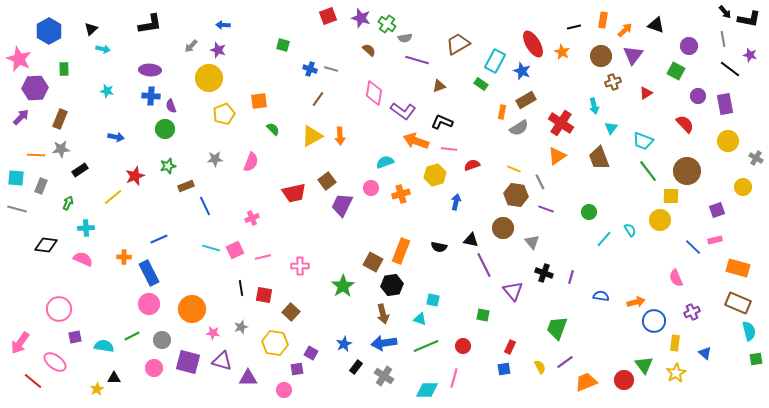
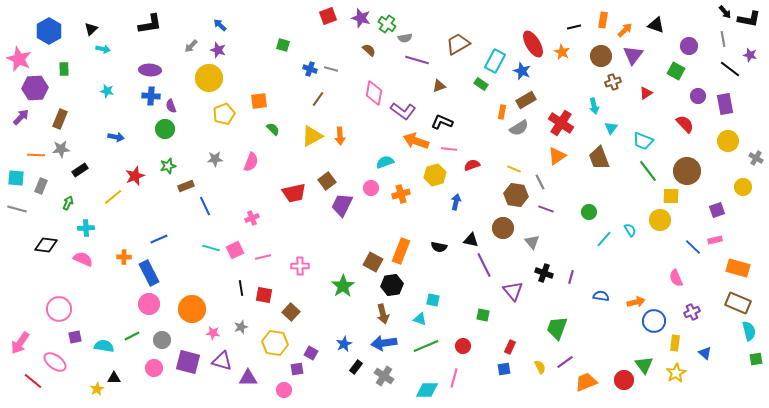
blue arrow at (223, 25): moved 3 px left; rotated 40 degrees clockwise
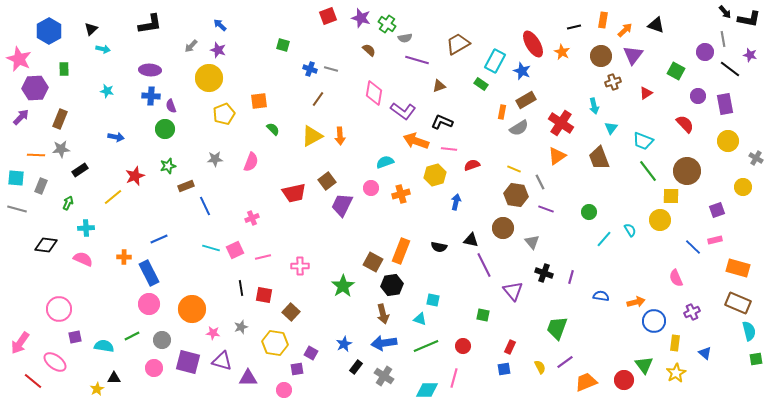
purple circle at (689, 46): moved 16 px right, 6 px down
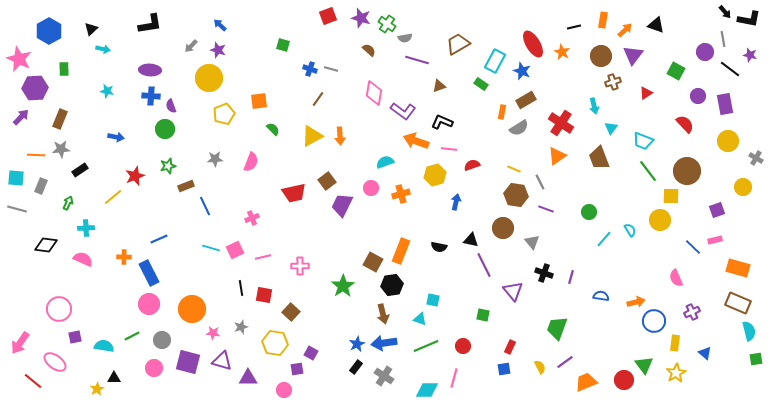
blue star at (344, 344): moved 13 px right
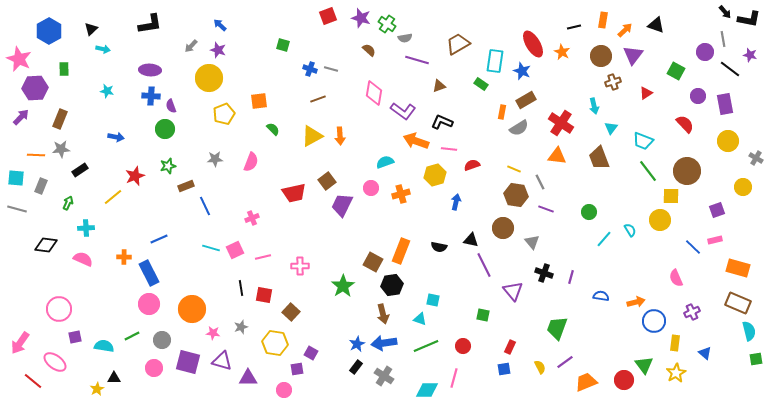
cyan rectangle at (495, 61): rotated 20 degrees counterclockwise
brown line at (318, 99): rotated 35 degrees clockwise
orange triangle at (557, 156): rotated 42 degrees clockwise
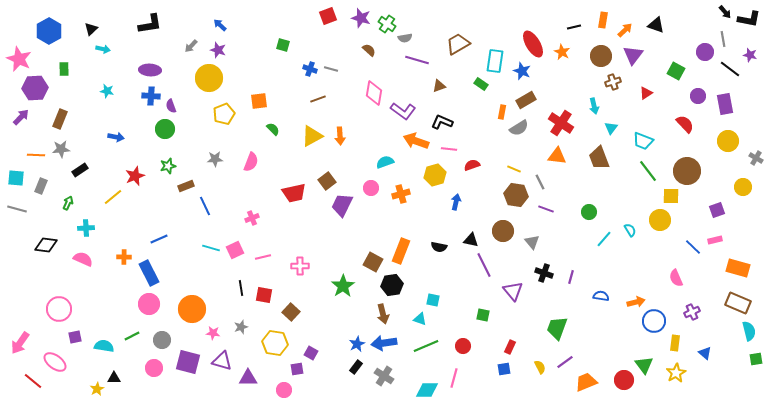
brown circle at (503, 228): moved 3 px down
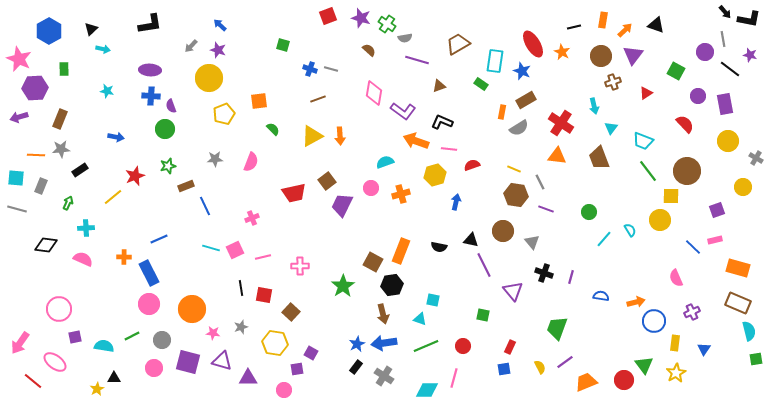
purple arrow at (21, 117): moved 2 px left; rotated 150 degrees counterclockwise
blue triangle at (705, 353): moved 1 px left, 4 px up; rotated 24 degrees clockwise
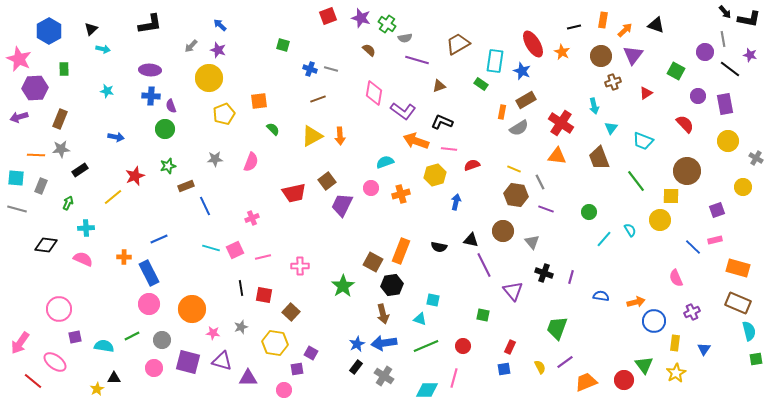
green line at (648, 171): moved 12 px left, 10 px down
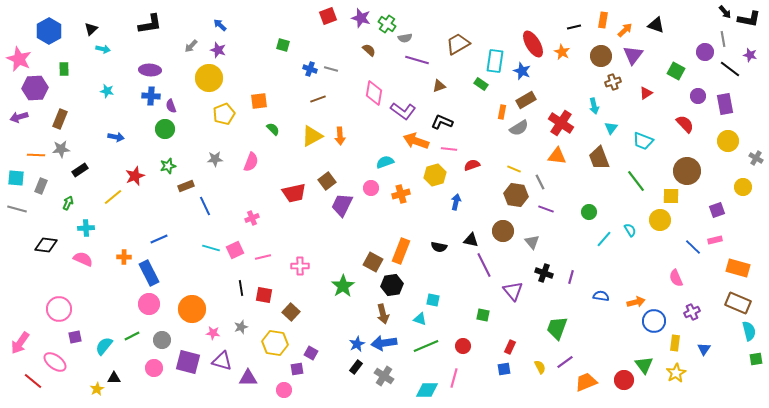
cyan semicircle at (104, 346): rotated 60 degrees counterclockwise
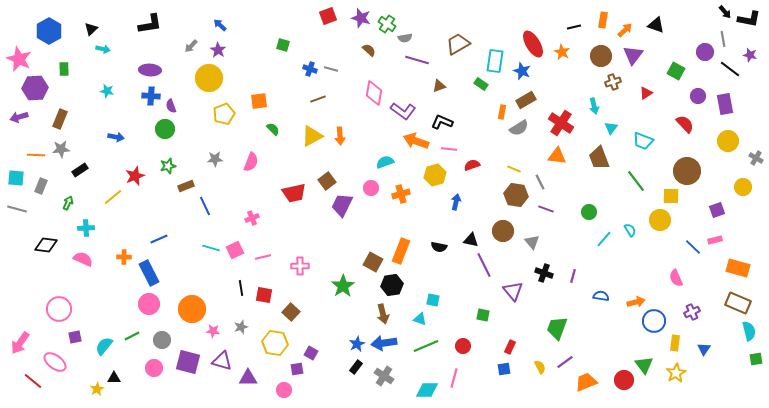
purple star at (218, 50): rotated 14 degrees clockwise
purple line at (571, 277): moved 2 px right, 1 px up
pink star at (213, 333): moved 2 px up
